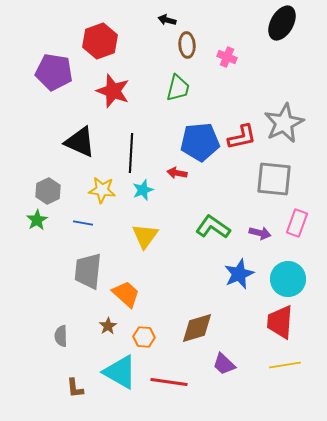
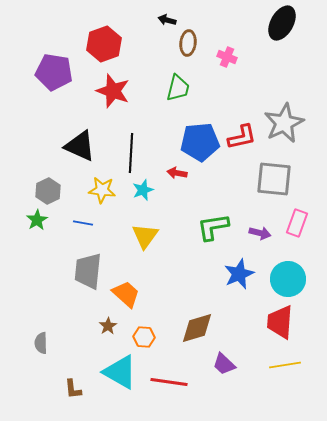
red hexagon: moved 4 px right, 3 px down
brown ellipse: moved 1 px right, 2 px up; rotated 10 degrees clockwise
black triangle: moved 4 px down
green L-shape: rotated 44 degrees counterclockwise
gray semicircle: moved 20 px left, 7 px down
brown L-shape: moved 2 px left, 1 px down
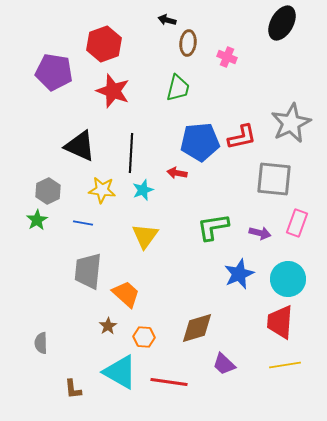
gray star: moved 7 px right
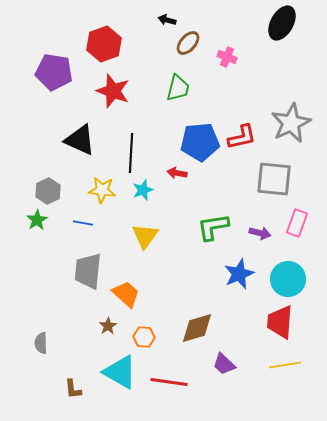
brown ellipse: rotated 35 degrees clockwise
black triangle: moved 6 px up
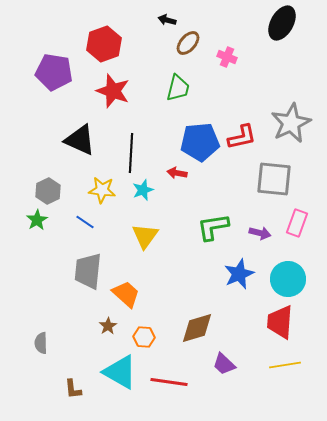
blue line: moved 2 px right, 1 px up; rotated 24 degrees clockwise
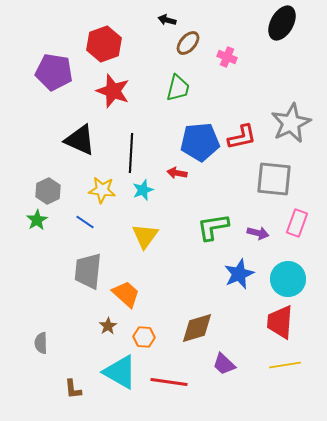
purple arrow: moved 2 px left
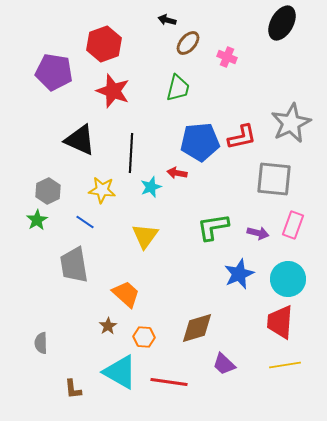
cyan star: moved 8 px right, 3 px up
pink rectangle: moved 4 px left, 2 px down
gray trapezoid: moved 14 px left, 6 px up; rotated 15 degrees counterclockwise
